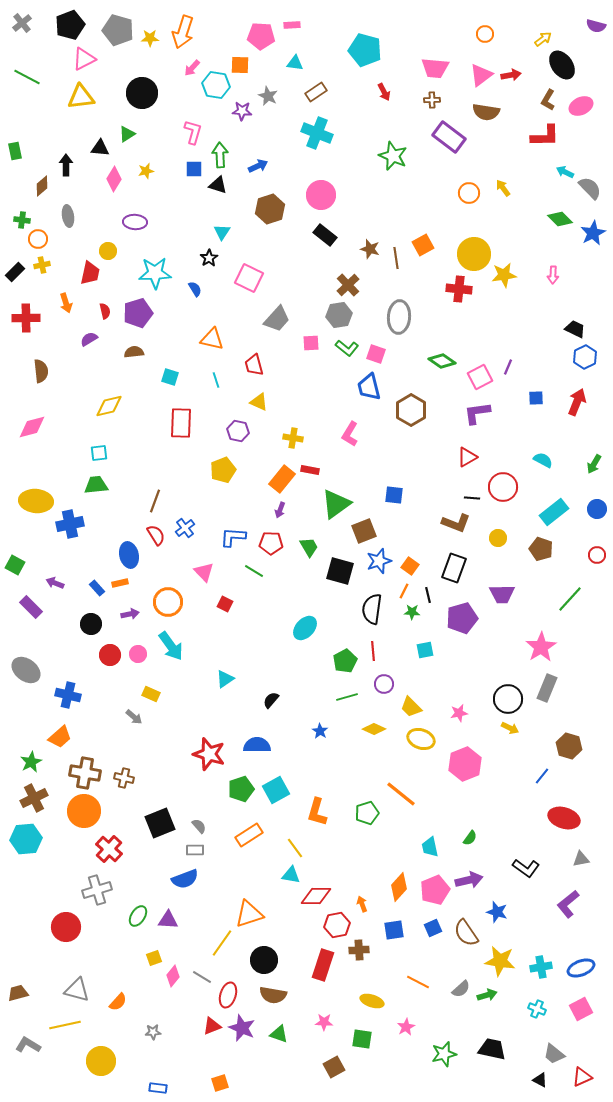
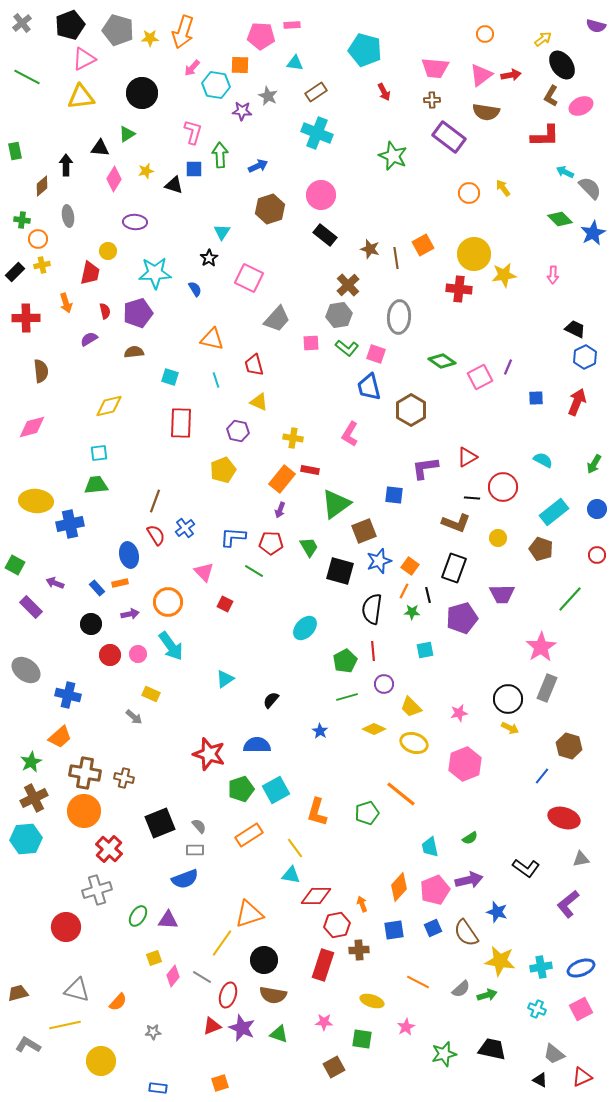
brown L-shape at (548, 100): moved 3 px right, 4 px up
black triangle at (218, 185): moved 44 px left
purple L-shape at (477, 413): moved 52 px left, 55 px down
yellow ellipse at (421, 739): moved 7 px left, 4 px down
green semicircle at (470, 838): rotated 21 degrees clockwise
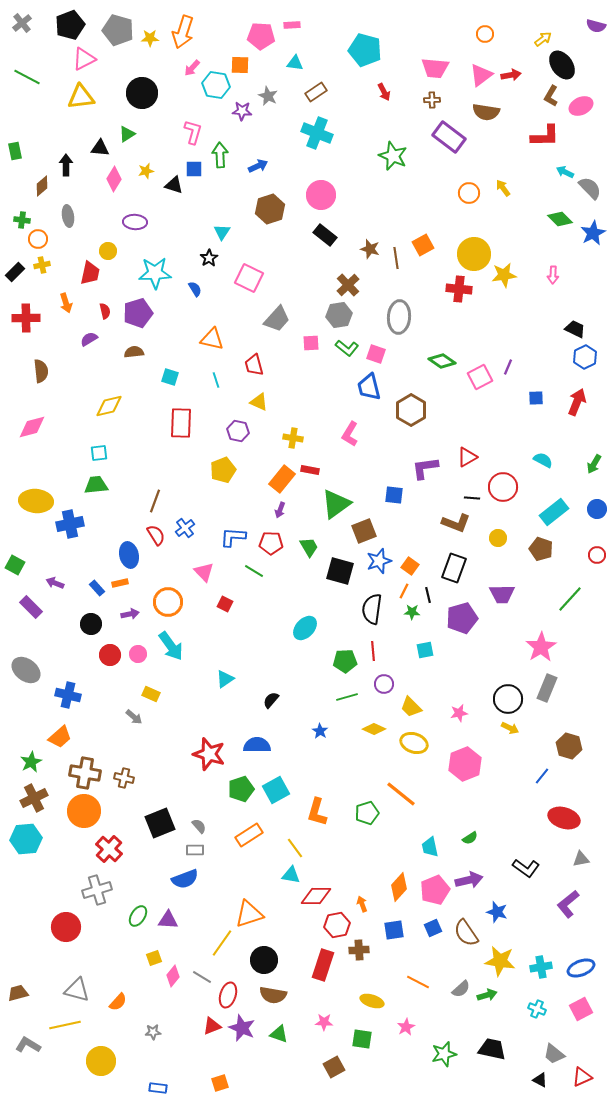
green pentagon at (345, 661): rotated 25 degrees clockwise
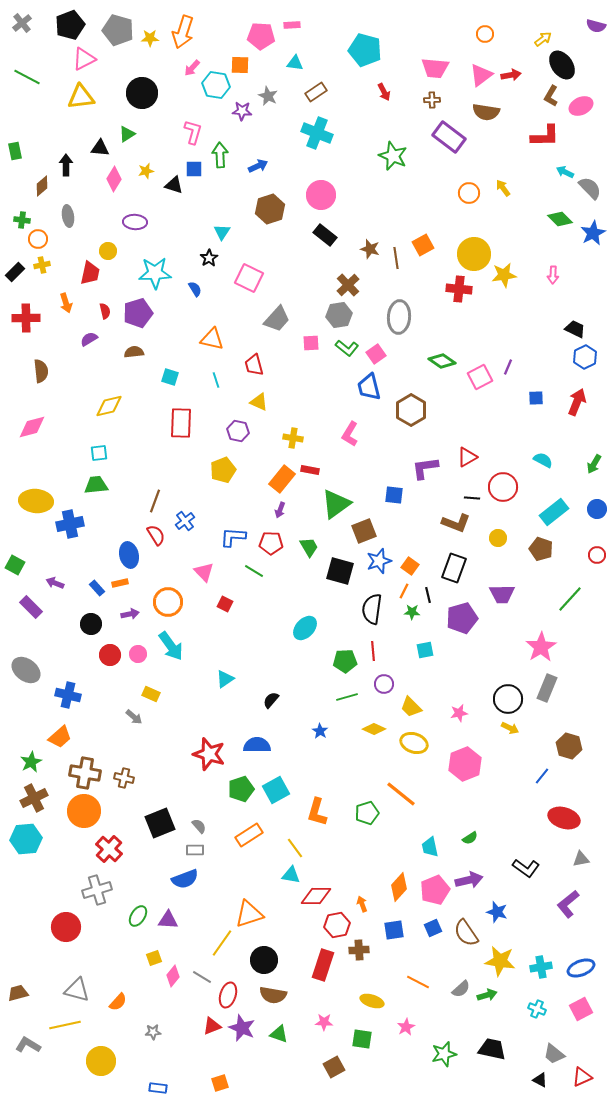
pink square at (376, 354): rotated 36 degrees clockwise
blue cross at (185, 528): moved 7 px up
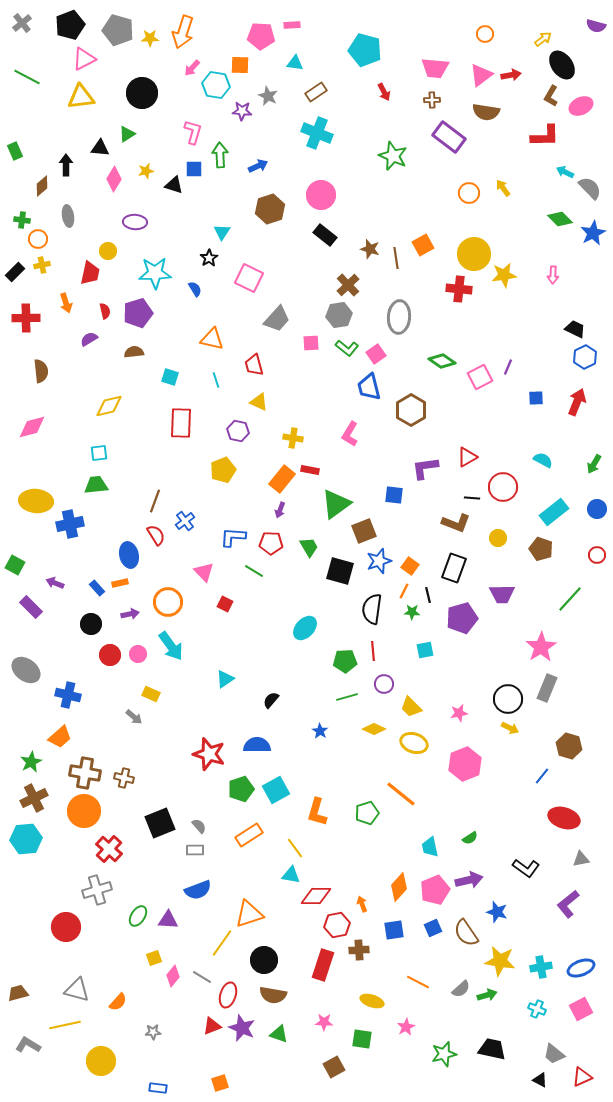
green rectangle at (15, 151): rotated 12 degrees counterclockwise
blue semicircle at (185, 879): moved 13 px right, 11 px down
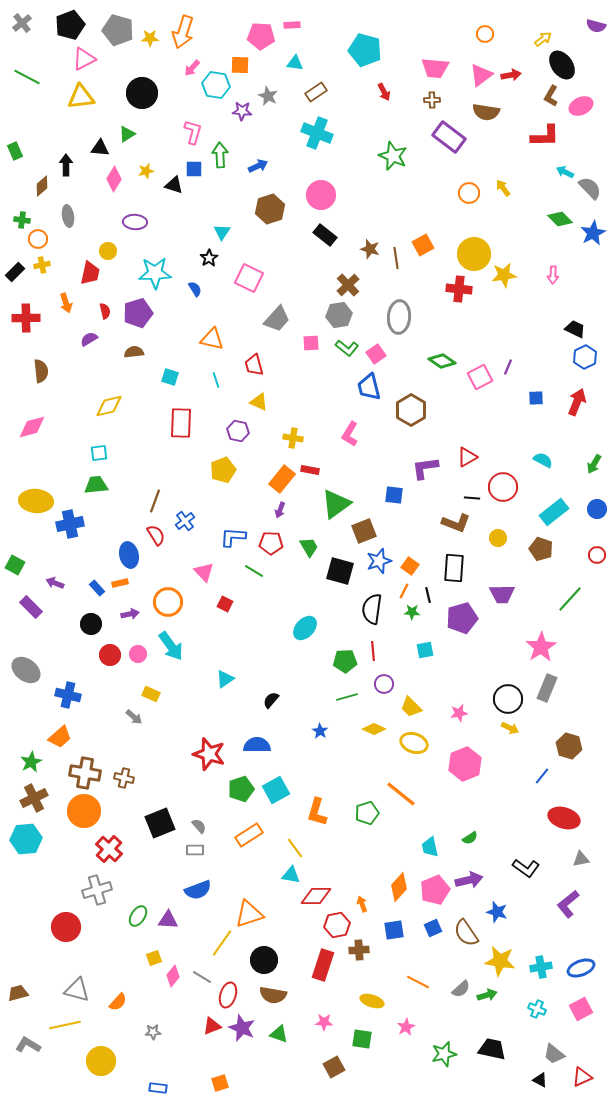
black rectangle at (454, 568): rotated 16 degrees counterclockwise
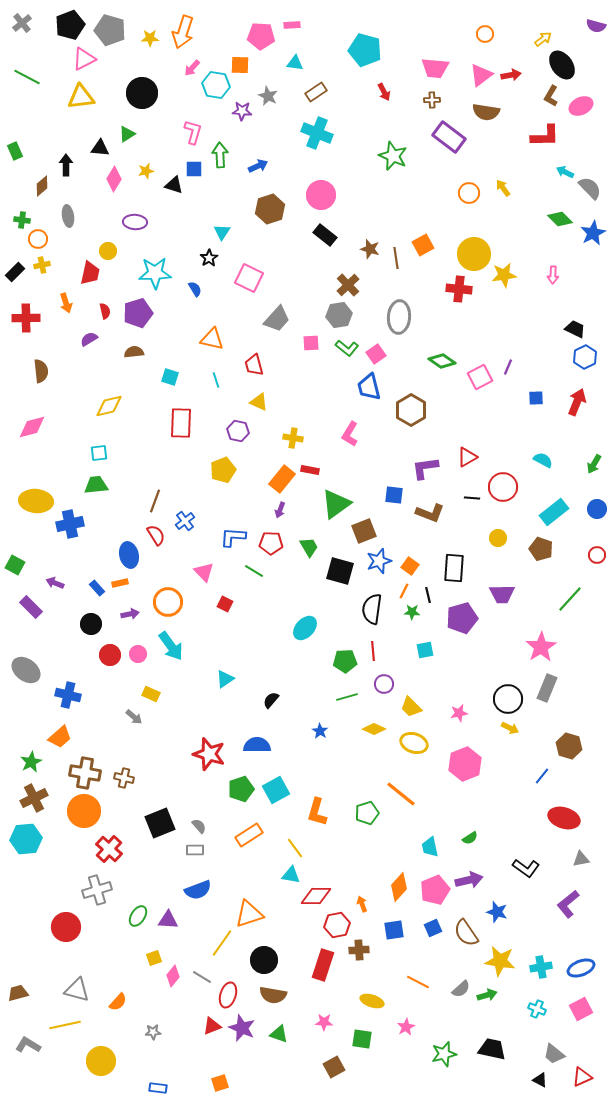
gray pentagon at (118, 30): moved 8 px left
brown L-shape at (456, 523): moved 26 px left, 10 px up
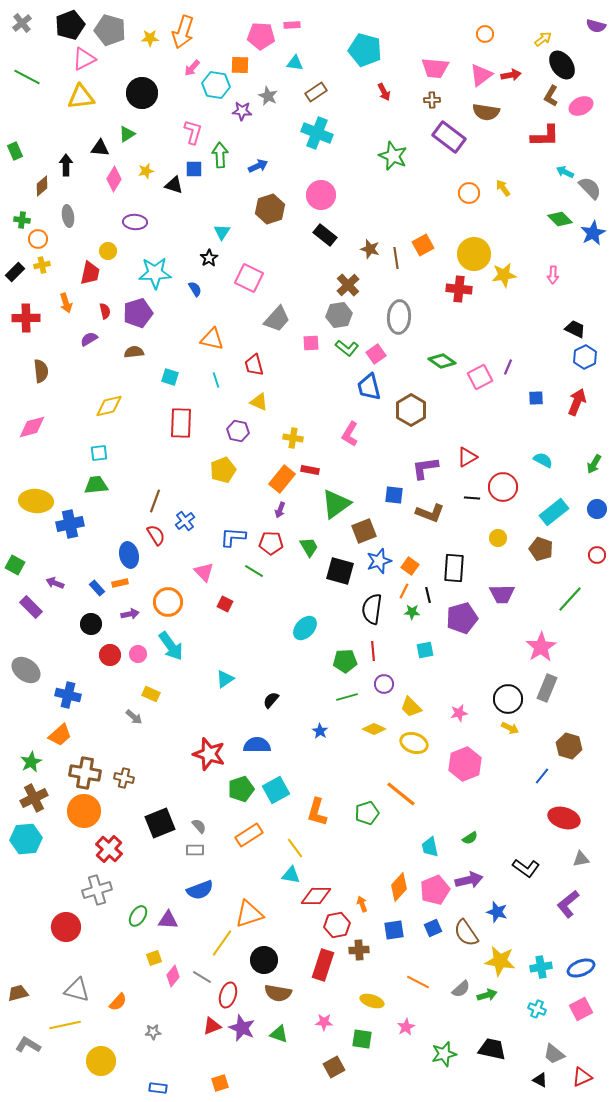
orange trapezoid at (60, 737): moved 2 px up
blue semicircle at (198, 890): moved 2 px right
brown semicircle at (273, 995): moved 5 px right, 2 px up
